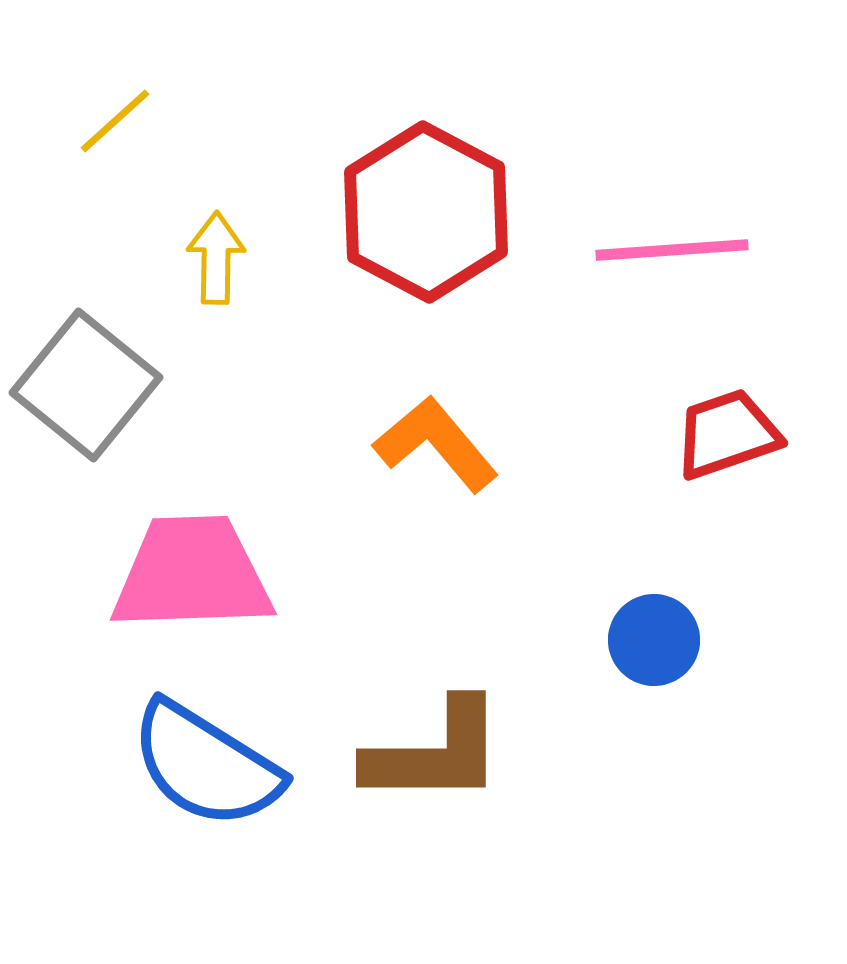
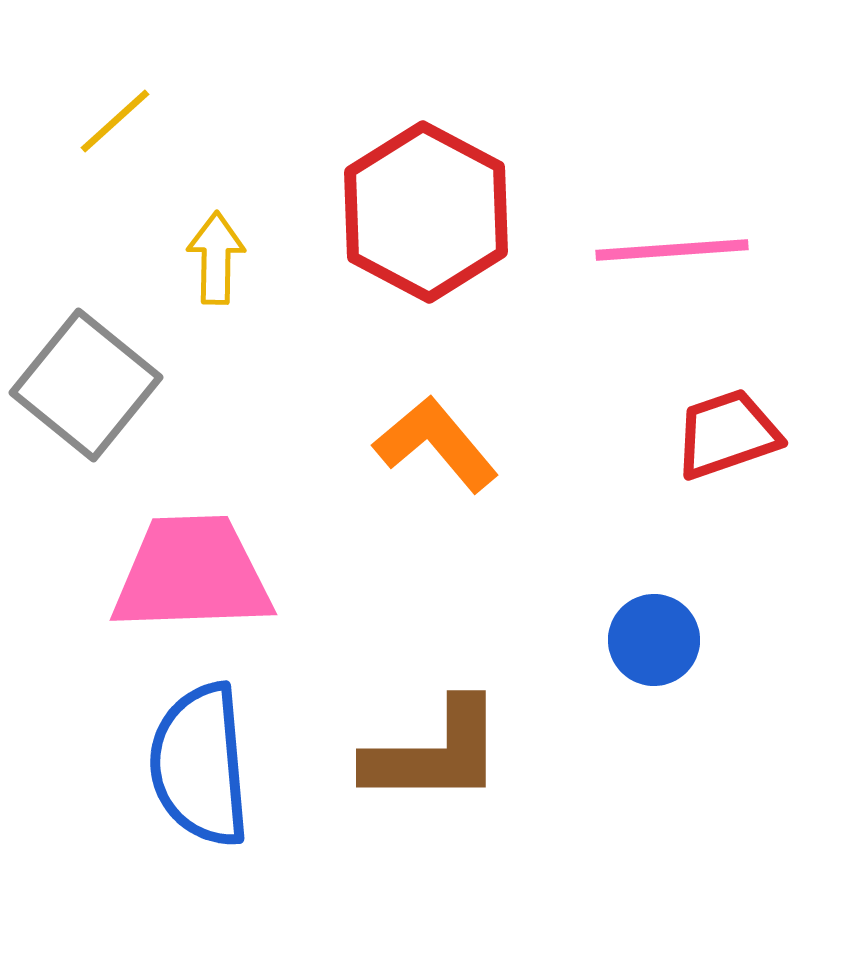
blue semicircle: moved 6 px left; rotated 53 degrees clockwise
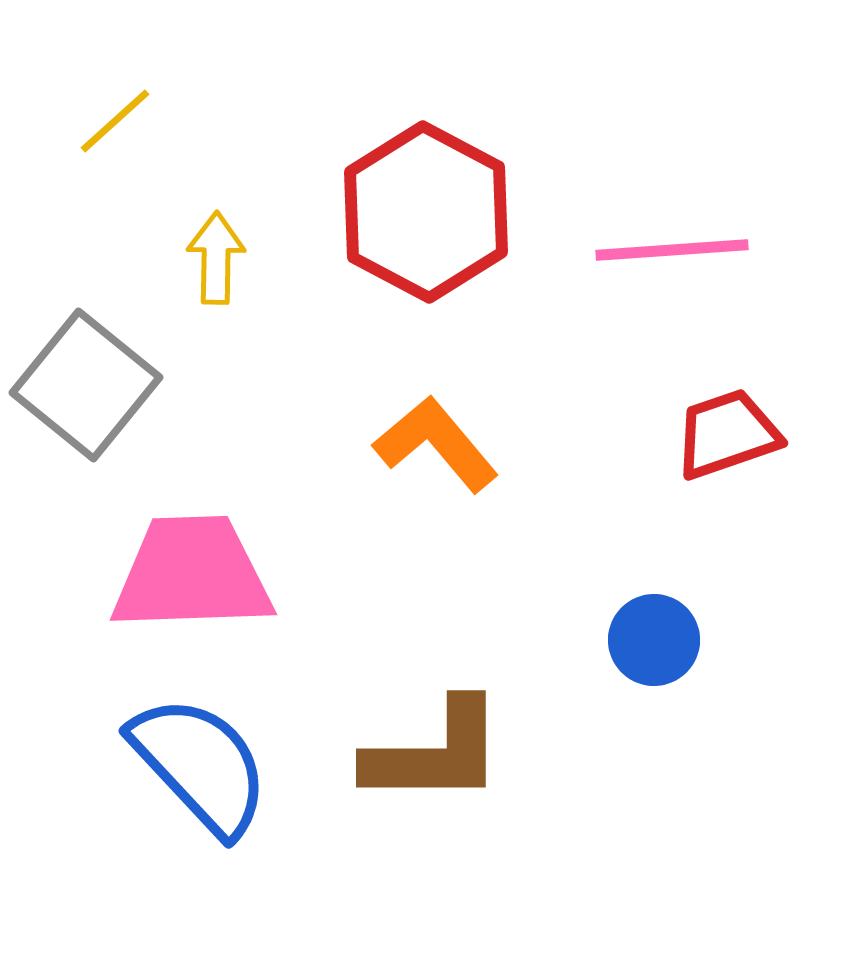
blue semicircle: rotated 142 degrees clockwise
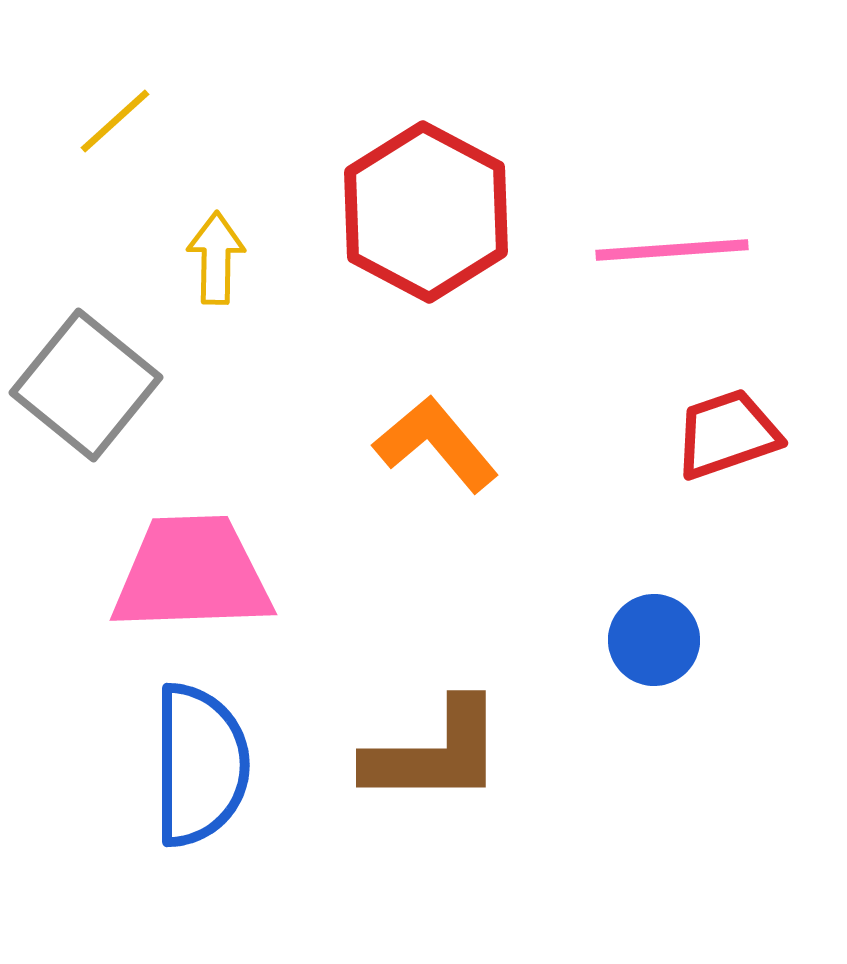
blue semicircle: rotated 43 degrees clockwise
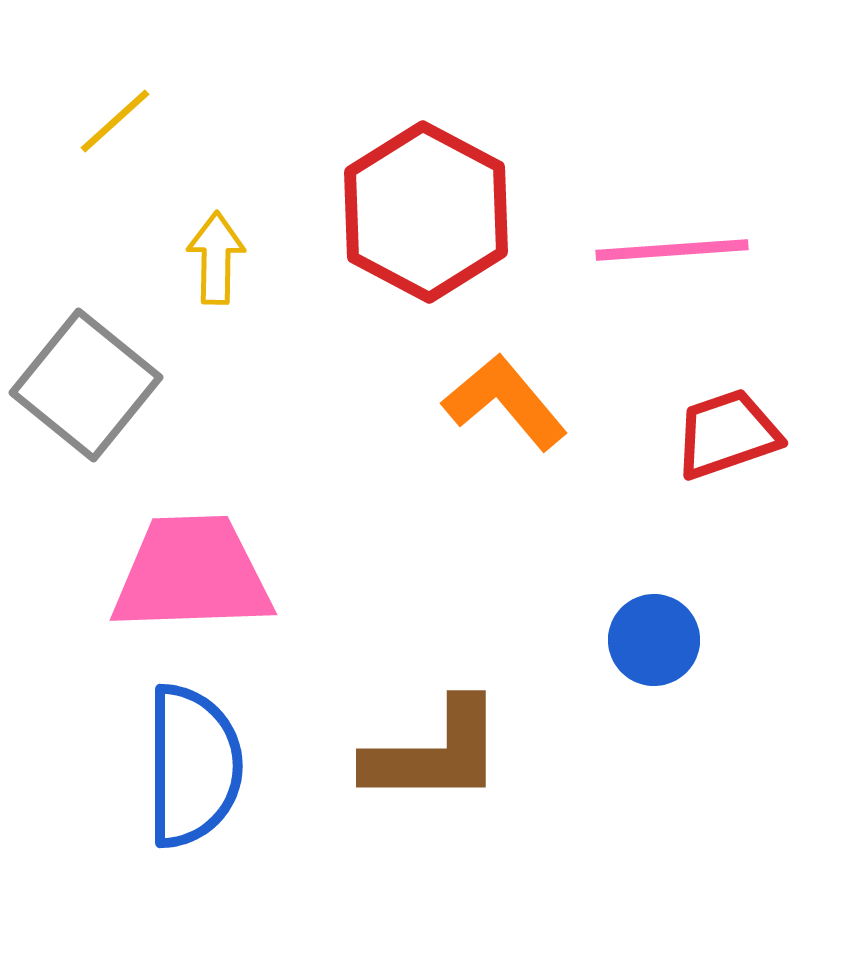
orange L-shape: moved 69 px right, 42 px up
blue semicircle: moved 7 px left, 1 px down
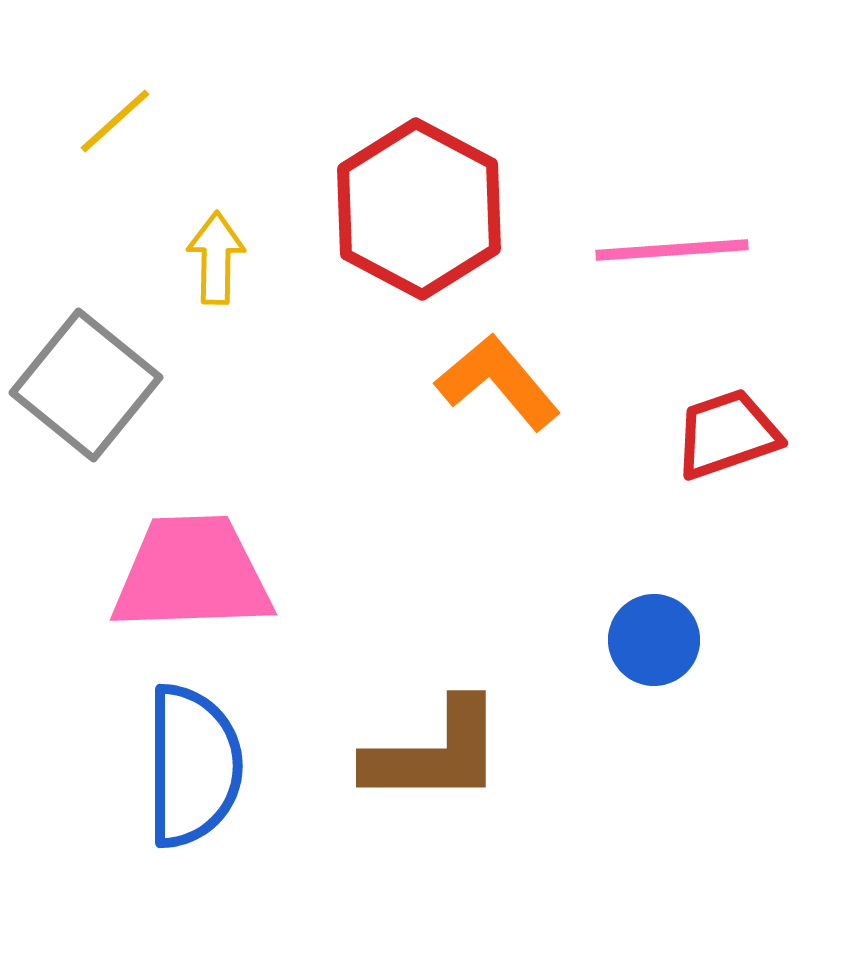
red hexagon: moved 7 px left, 3 px up
orange L-shape: moved 7 px left, 20 px up
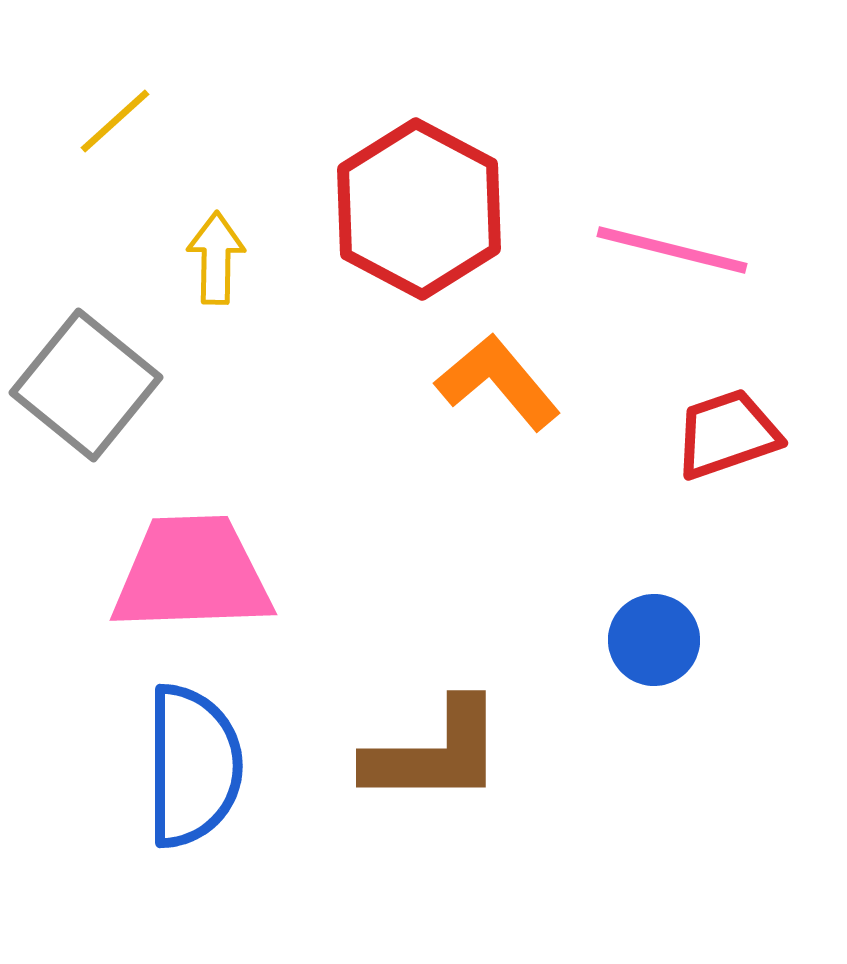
pink line: rotated 18 degrees clockwise
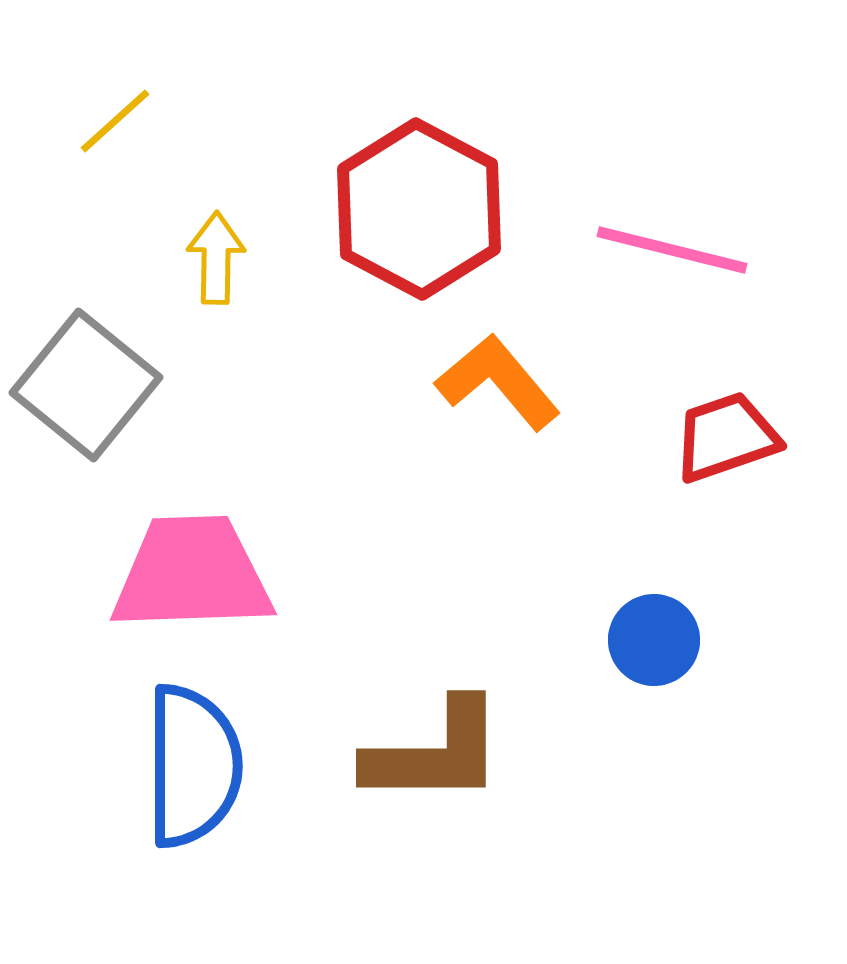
red trapezoid: moved 1 px left, 3 px down
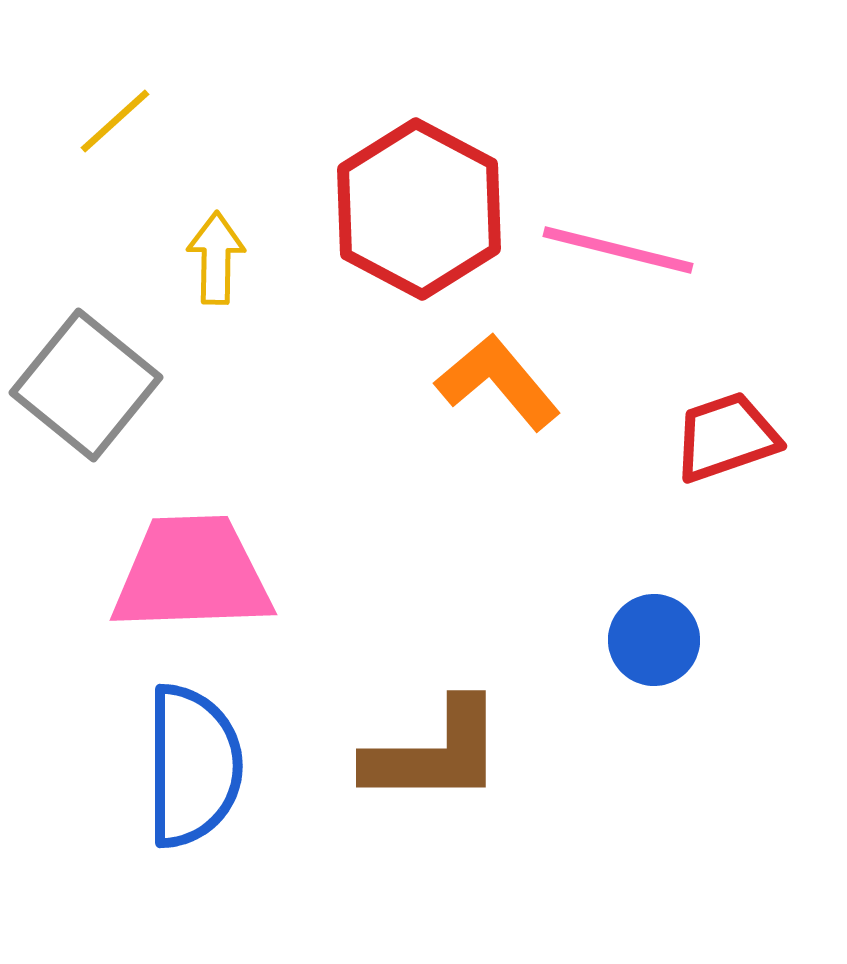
pink line: moved 54 px left
